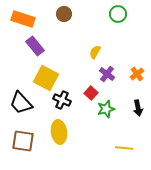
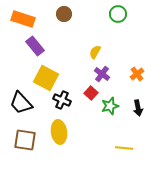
purple cross: moved 5 px left
green star: moved 4 px right, 3 px up
brown square: moved 2 px right, 1 px up
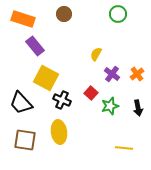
yellow semicircle: moved 1 px right, 2 px down
purple cross: moved 10 px right
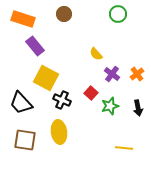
yellow semicircle: rotated 72 degrees counterclockwise
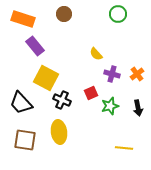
purple cross: rotated 21 degrees counterclockwise
red square: rotated 24 degrees clockwise
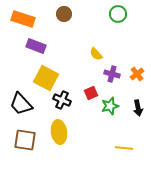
purple rectangle: moved 1 px right; rotated 30 degrees counterclockwise
black trapezoid: moved 1 px down
